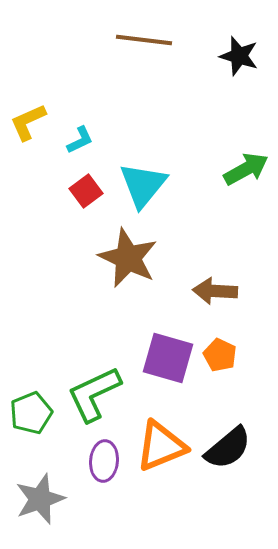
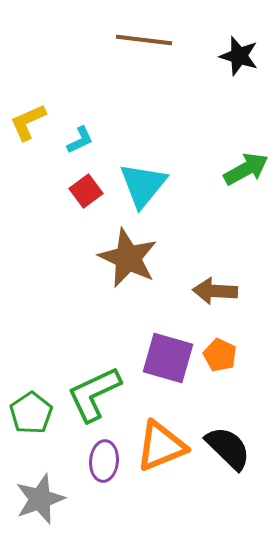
green pentagon: rotated 12 degrees counterclockwise
black semicircle: rotated 96 degrees counterclockwise
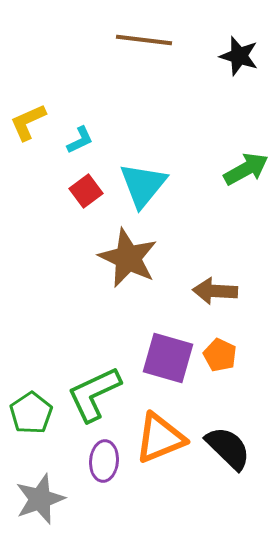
orange triangle: moved 1 px left, 8 px up
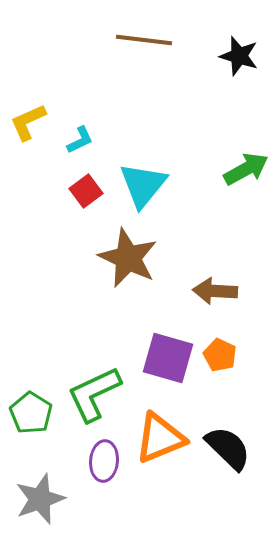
green pentagon: rotated 6 degrees counterclockwise
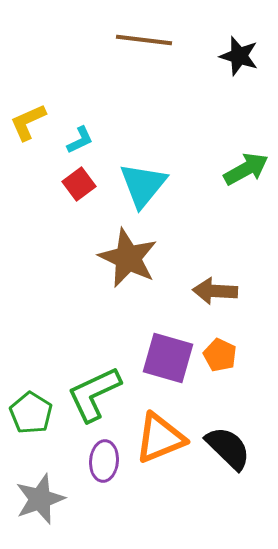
red square: moved 7 px left, 7 px up
